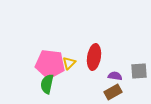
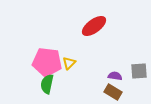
red ellipse: moved 31 px up; rotated 45 degrees clockwise
pink pentagon: moved 3 px left, 2 px up
brown rectangle: rotated 60 degrees clockwise
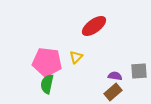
yellow triangle: moved 7 px right, 6 px up
brown rectangle: rotated 72 degrees counterclockwise
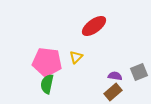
gray square: moved 1 px down; rotated 18 degrees counterclockwise
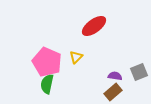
pink pentagon: rotated 16 degrees clockwise
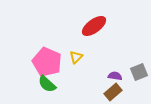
green semicircle: rotated 60 degrees counterclockwise
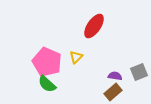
red ellipse: rotated 20 degrees counterclockwise
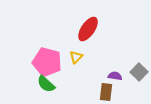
red ellipse: moved 6 px left, 3 px down
pink pentagon: rotated 8 degrees counterclockwise
gray square: rotated 24 degrees counterclockwise
green semicircle: moved 1 px left
brown rectangle: moved 7 px left; rotated 42 degrees counterclockwise
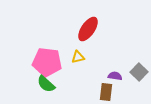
yellow triangle: moved 2 px right; rotated 32 degrees clockwise
pink pentagon: rotated 8 degrees counterclockwise
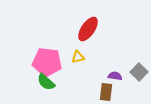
green semicircle: moved 2 px up
